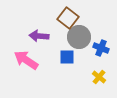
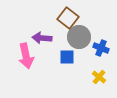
purple arrow: moved 3 px right, 2 px down
pink arrow: moved 4 px up; rotated 135 degrees counterclockwise
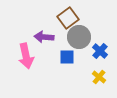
brown square: rotated 15 degrees clockwise
purple arrow: moved 2 px right, 1 px up
blue cross: moved 1 px left, 3 px down; rotated 21 degrees clockwise
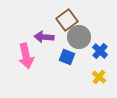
brown square: moved 1 px left, 2 px down
blue square: rotated 21 degrees clockwise
